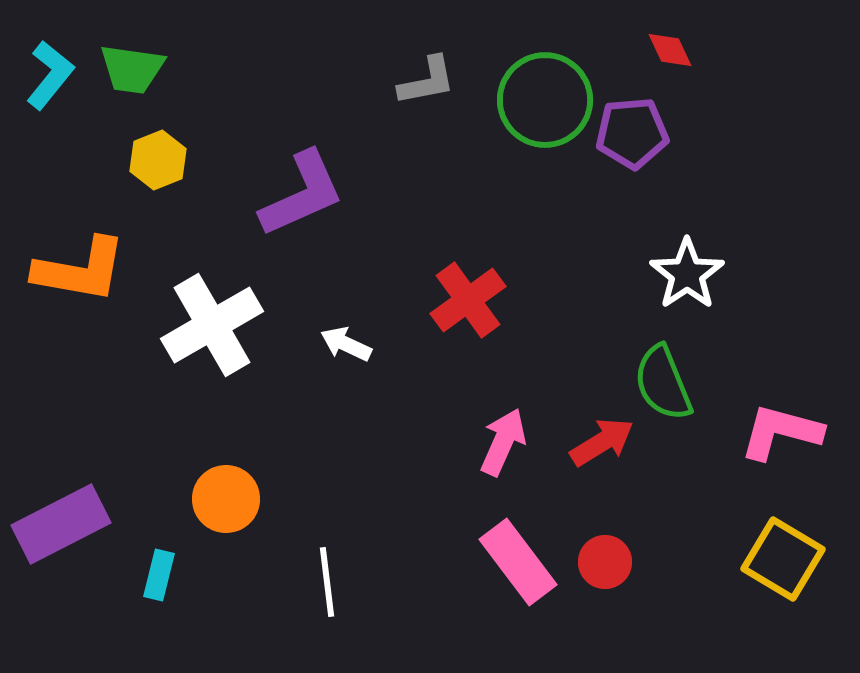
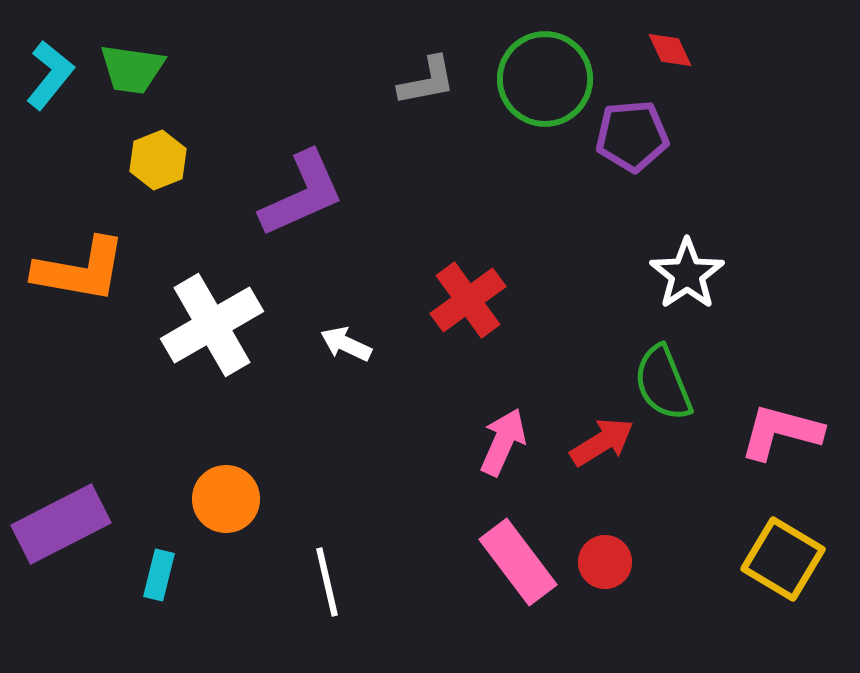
green circle: moved 21 px up
purple pentagon: moved 3 px down
white line: rotated 6 degrees counterclockwise
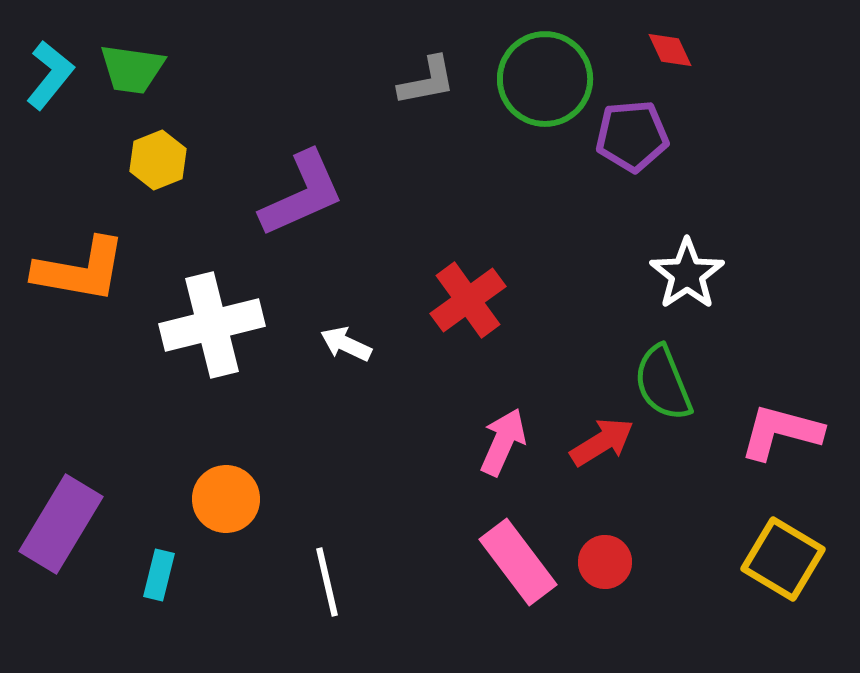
white cross: rotated 16 degrees clockwise
purple rectangle: rotated 32 degrees counterclockwise
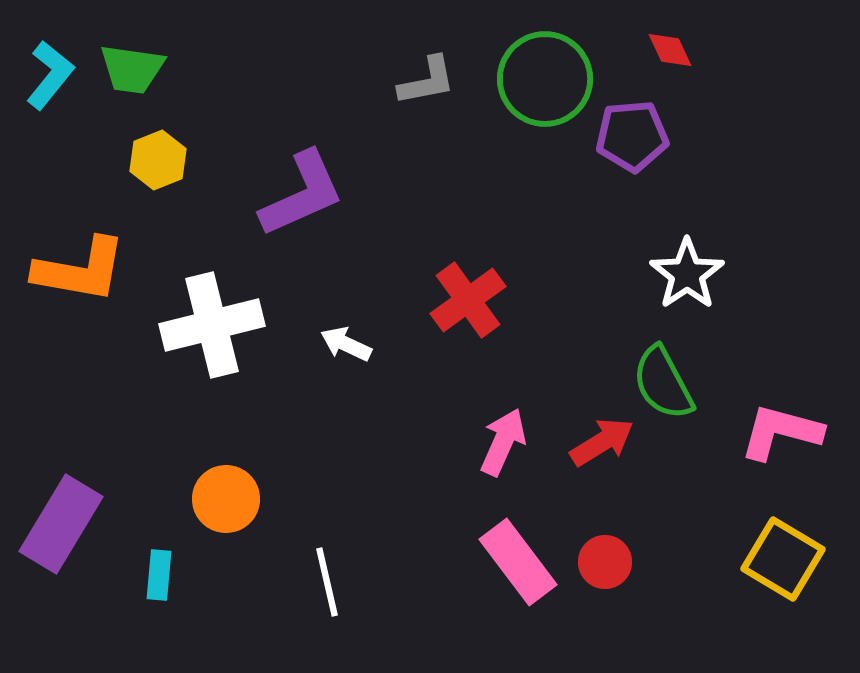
green semicircle: rotated 6 degrees counterclockwise
cyan rectangle: rotated 9 degrees counterclockwise
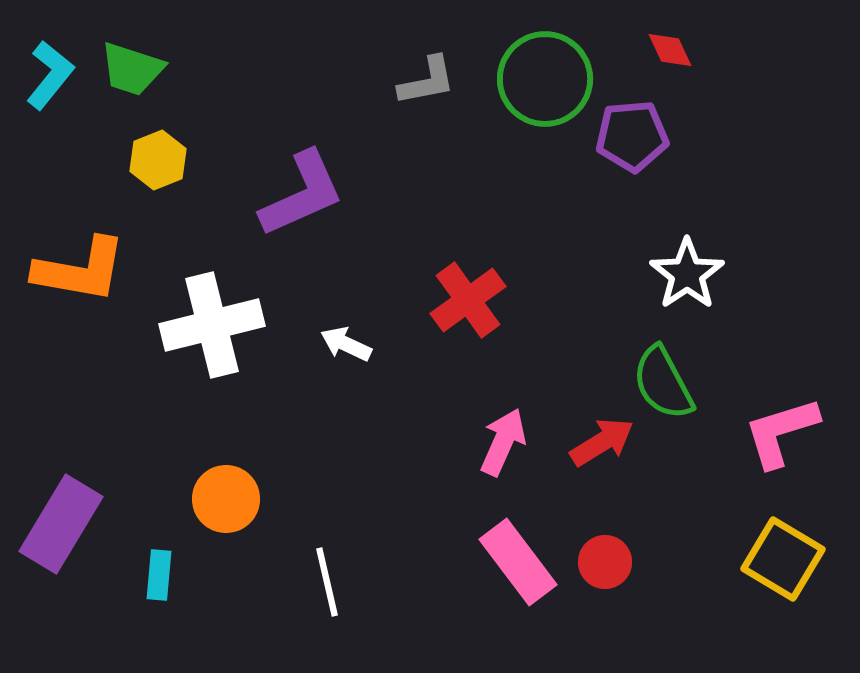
green trapezoid: rotated 10 degrees clockwise
pink L-shape: rotated 32 degrees counterclockwise
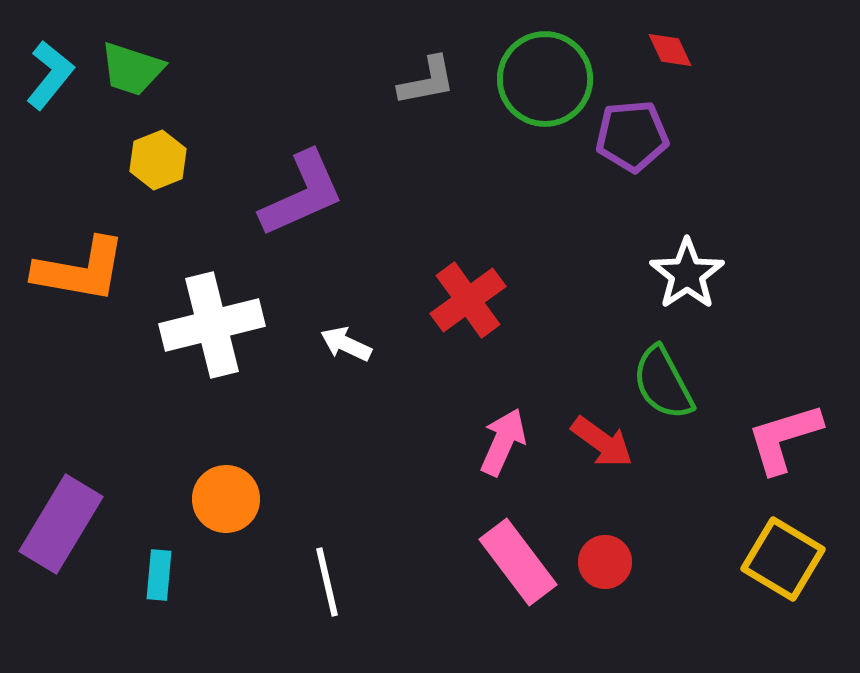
pink L-shape: moved 3 px right, 6 px down
red arrow: rotated 68 degrees clockwise
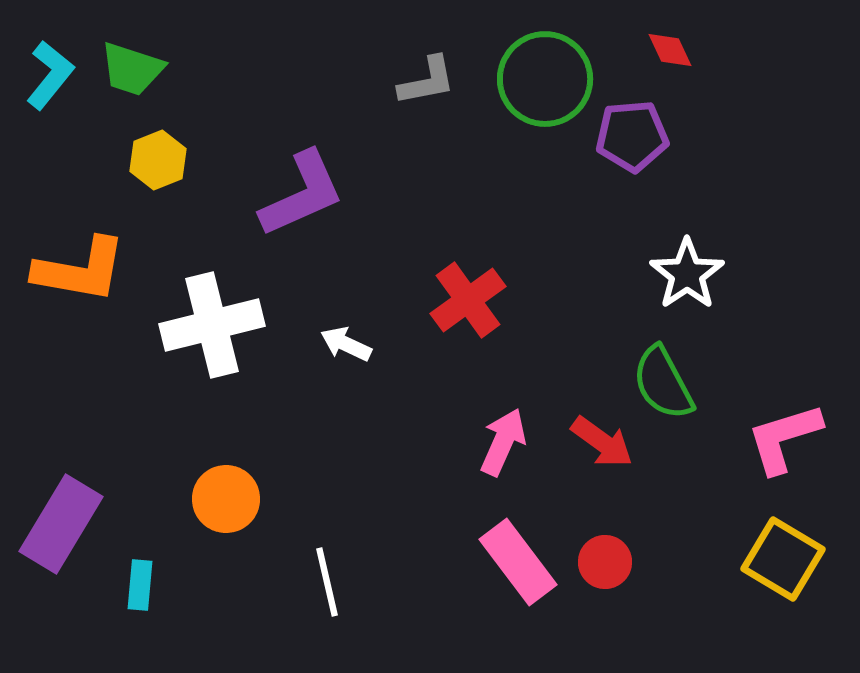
cyan rectangle: moved 19 px left, 10 px down
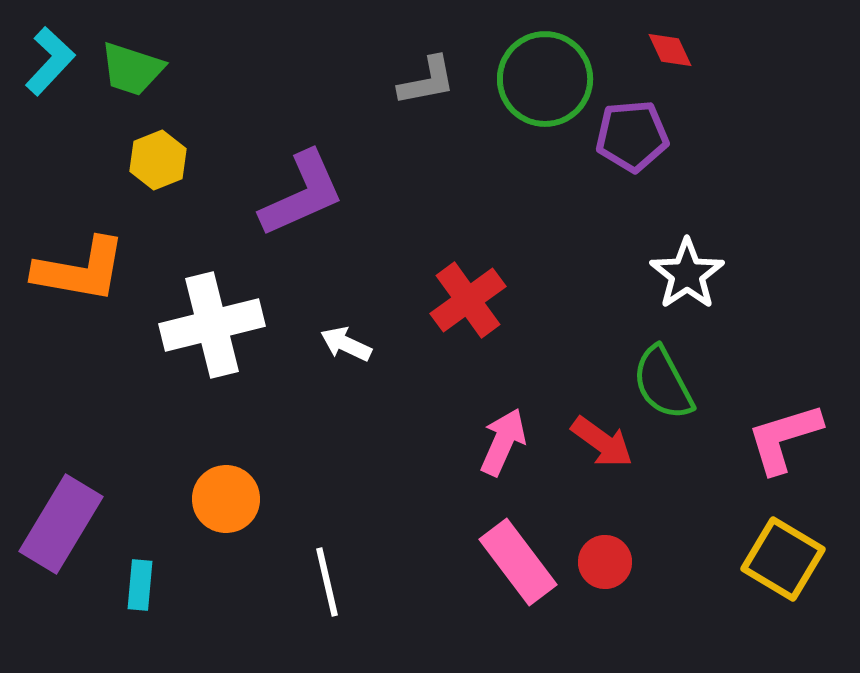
cyan L-shape: moved 14 px up; rotated 4 degrees clockwise
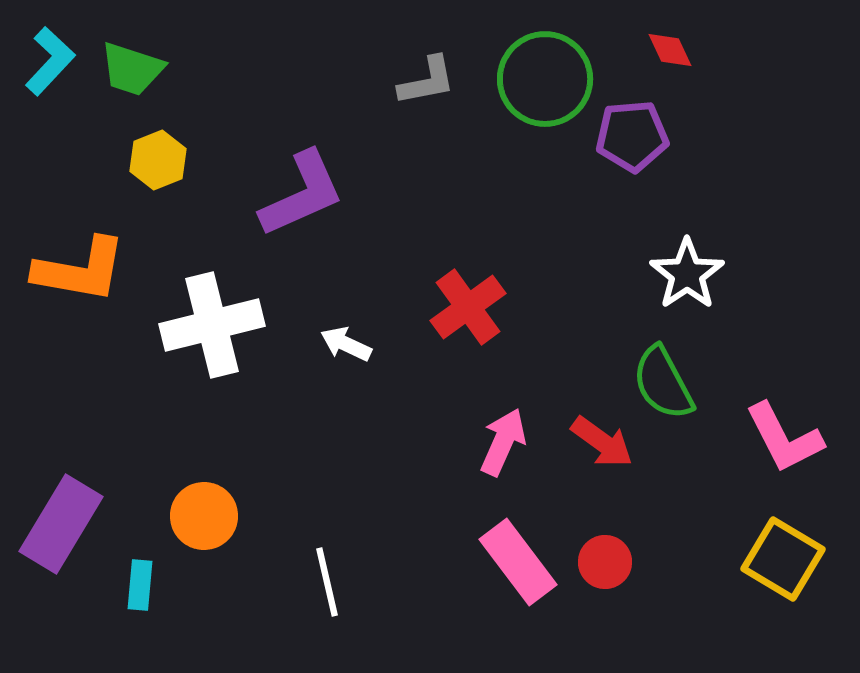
red cross: moved 7 px down
pink L-shape: rotated 100 degrees counterclockwise
orange circle: moved 22 px left, 17 px down
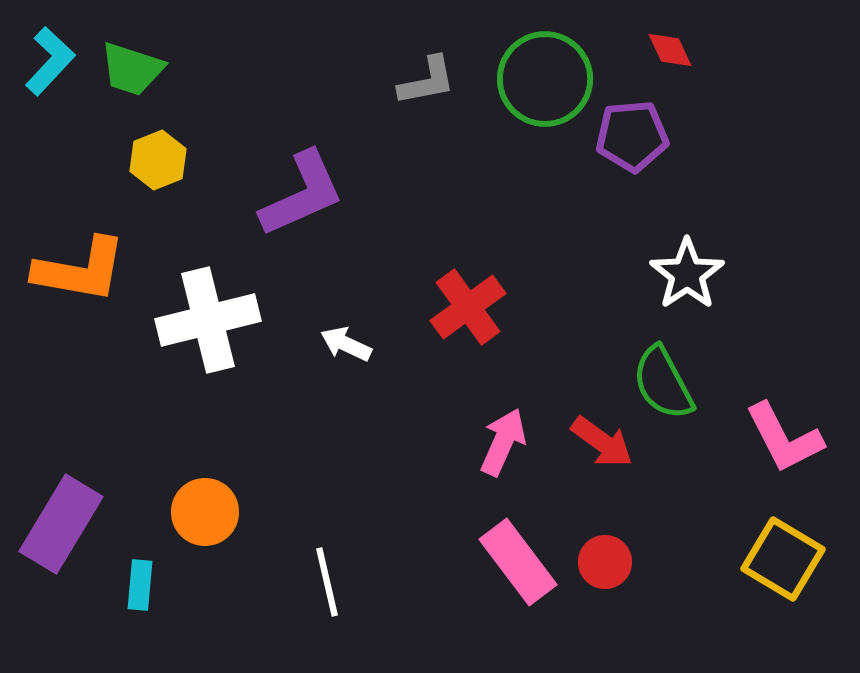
white cross: moved 4 px left, 5 px up
orange circle: moved 1 px right, 4 px up
